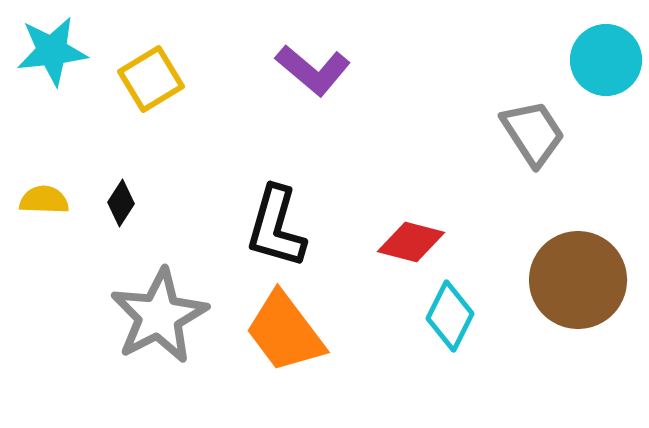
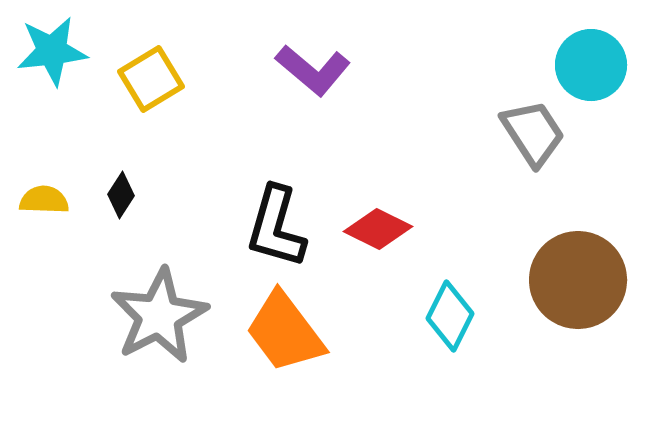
cyan circle: moved 15 px left, 5 px down
black diamond: moved 8 px up
red diamond: moved 33 px left, 13 px up; rotated 12 degrees clockwise
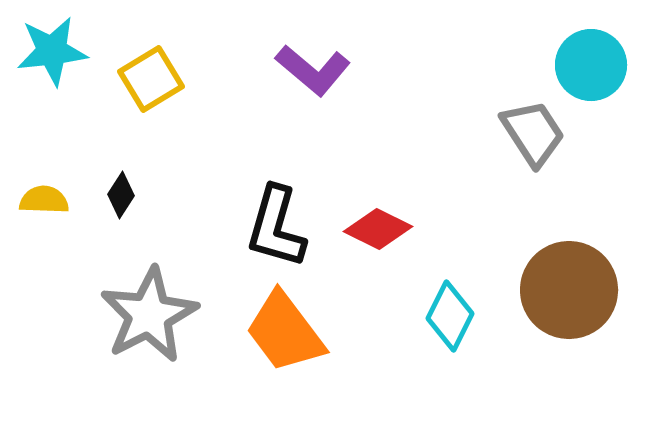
brown circle: moved 9 px left, 10 px down
gray star: moved 10 px left, 1 px up
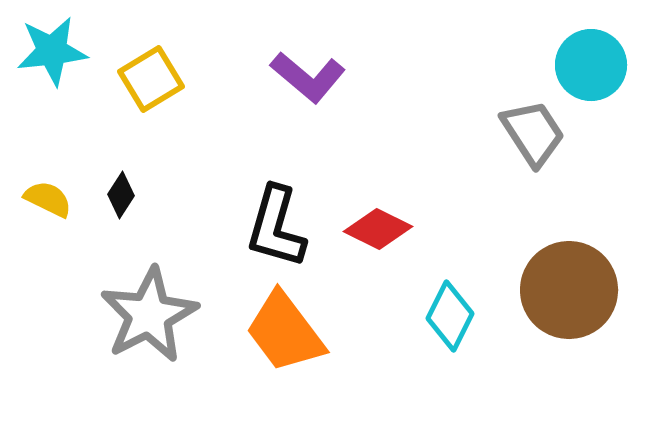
purple L-shape: moved 5 px left, 7 px down
yellow semicircle: moved 4 px right, 1 px up; rotated 24 degrees clockwise
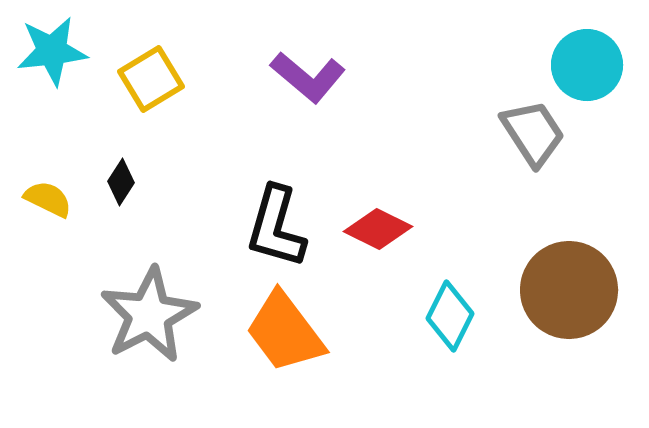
cyan circle: moved 4 px left
black diamond: moved 13 px up
